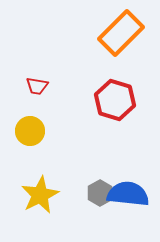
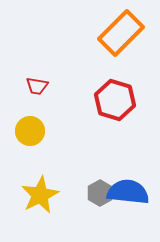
blue semicircle: moved 2 px up
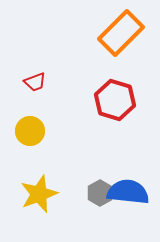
red trapezoid: moved 2 px left, 4 px up; rotated 30 degrees counterclockwise
yellow star: moved 1 px left, 1 px up; rotated 6 degrees clockwise
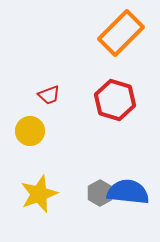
red trapezoid: moved 14 px right, 13 px down
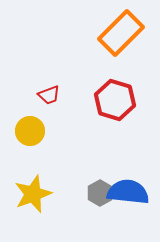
yellow star: moved 6 px left
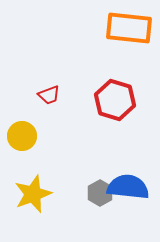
orange rectangle: moved 8 px right, 5 px up; rotated 51 degrees clockwise
yellow circle: moved 8 px left, 5 px down
blue semicircle: moved 5 px up
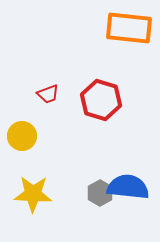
red trapezoid: moved 1 px left, 1 px up
red hexagon: moved 14 px left
yellow star: rotated 24 degrees clockwise
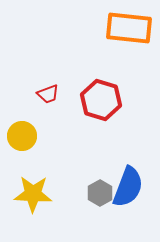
blue semicircle: rotated 105 degrees clockwise
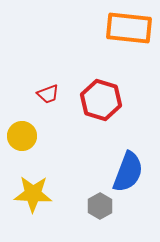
blue semicircle: moved 15 px up
gray hexagon: moved 13 px down
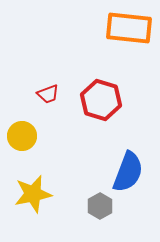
yellow star: rotated 15 degrees counterclockwise
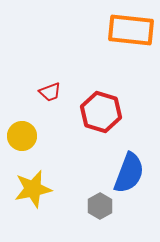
orange rectangle: moved 2 px right, 2 px down
red trapezoid: moved 2 px right, 2 px up
red hexagon: moved 12 px down
blue semicircle: moved 1 px right, 1 px down
yellow star: moved 5 px up
